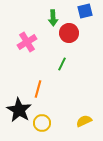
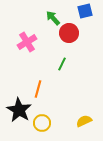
green arrow: rotated 140 degrees clockwise
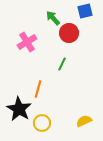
black star: moved 1 px up
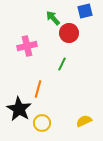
pink cross: moved 4 px down; rotated 18 degrees clockwise
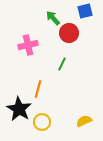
pink cross: moved 1 px right, 1 px up
yellow circle: moved 1 px up
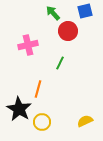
green arrow: moved 5 px up
red circle: moved 1 px left, 2 px up
green line: moved 2 px left, 1 px up
yellow semicircle: moved 1 px right
